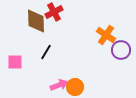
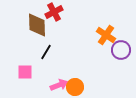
brown diamond: moved 1 px right, 4 px down
pink square: moved 10 px right, 10 px down
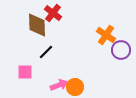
red cross: moved 1 px left, 1 px down; rotated 24 degrees counterclockwise
black line: rotated 14 degrees clockwise
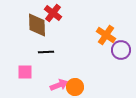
black line: rotated 42 degrees clockwise
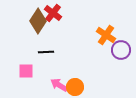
brown diamond: moved 1 px right, 4 px up; rotated 35 degrees clockwise
pink square: moved 1 px right, 1 px up
pink arrow: rotated 126 degrees counterclockwise
